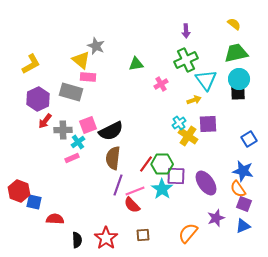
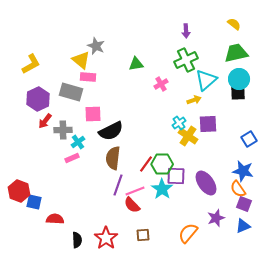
cyan triangle at (206, 80): rotated 25 degrees clockwise
pink square at (88, 125): moved 5 px right, 11 px up; rotated 18 degrees clockwise
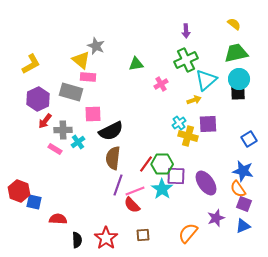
yellow cross at (188, 136): rotated 18 degrees counterclockwise
pink rectangle at (72, 158): moved 17 px left, 9 px up; rotated 56 degrees clockwise
red semicircle at (55, 219): moved 3 px right
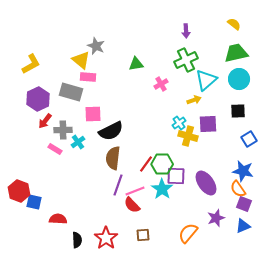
black square at (238, 93): moved 18 px down
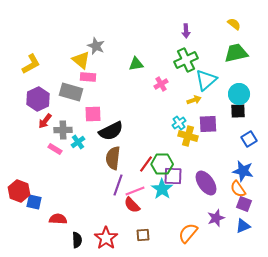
cyan circle at (239, 79): moved 15 px down
purple square at (176, 176): moved 3 px left
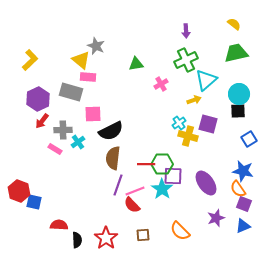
yellow L-shape at (31, 64): moved 1 px left, 4 px up; rotated 15 degrees counterclockwise
red arrow at (45, 121): moved 3 px left
purple square at (208, 124): rotated 18 degrees clockwise
red line at (146, 164): rotated 54 degrees clockwise
red semicircle at (58, 219): moved 1 px right, 6 px down
orange semicircle at (188, 233): moved 8 px left, 2 px up; rotated 85 degrees counterclockwise
